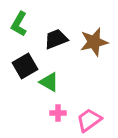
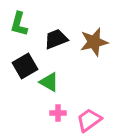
green L-shape: rotated 15 degrees counterclockwise
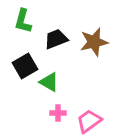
green L-shape: moved 4 px right, 3 px up
pink trapezoid: moved 1 px down
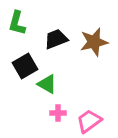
green L-shape: moved 6 px left, 2 px down
green triangle: moved 2 px left, 2 px down
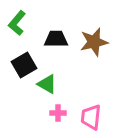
green L-shape: rotated 25 degrees clockwise
black trapezoid: rotated 20 degrees clockwise
black square: moved 1 px left, 1 px up
pink trapezoid: moved 2 px right, 4 px up; rotated 48 degrees counterclockwise
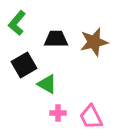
pink trapezoid: rotated 32 degrees counterclockwise
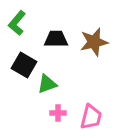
black square: rotated 30 degrees counterclockwise
green triangle: rotated 50 degrees counterclockwise
pink trapezoid: rotated 140 degrees counterclockwise
